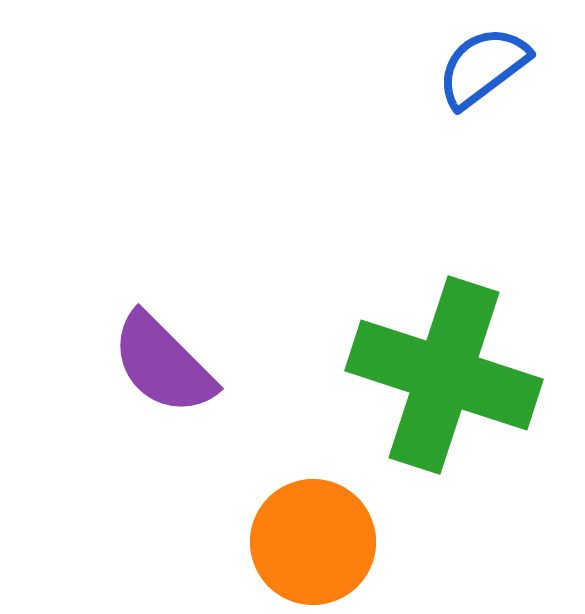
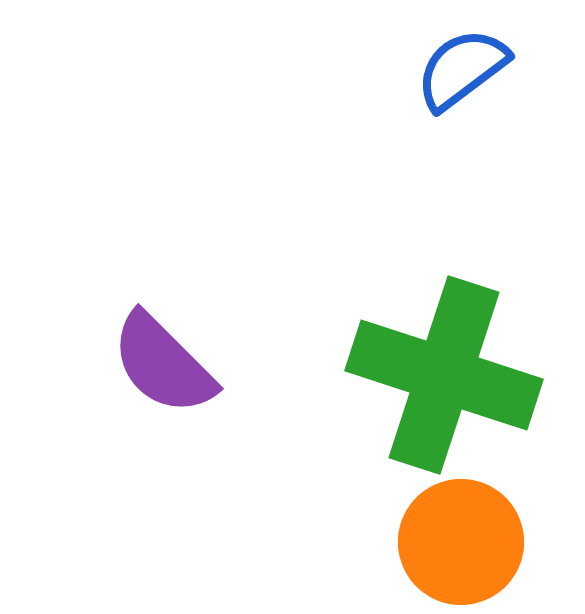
blue semicircle: moved 21 px left, 2 px down
orange circle: moved 148 px right
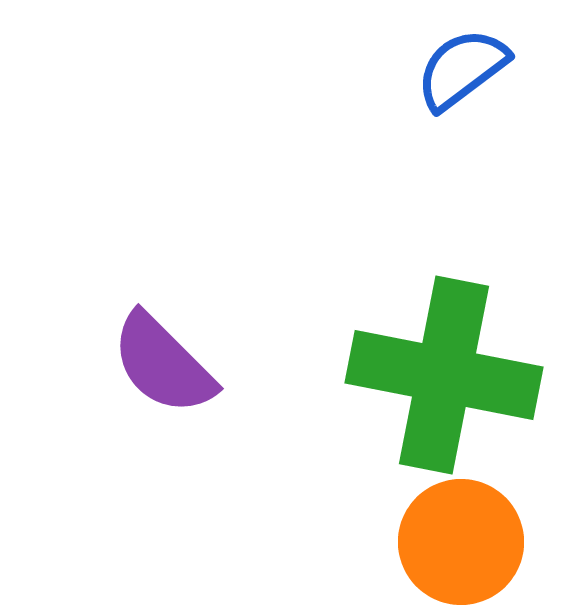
green cross: rotated 7 degrees counterclockwise
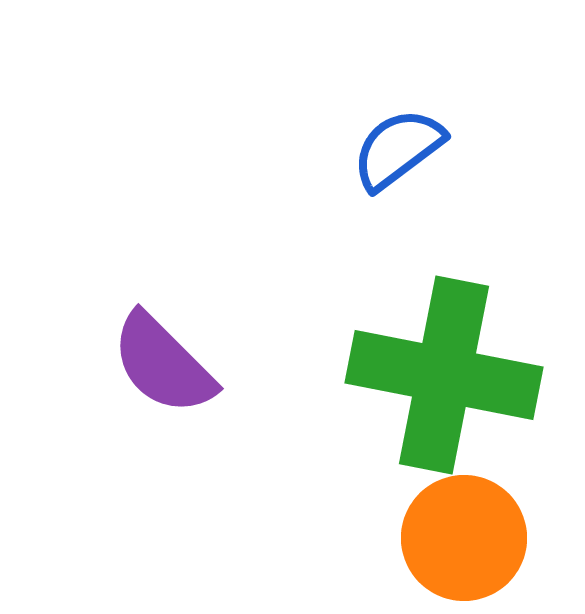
blue semicircle: moved 64 px left, 80 px down
orange circle: moved 3 px right, 4 px up
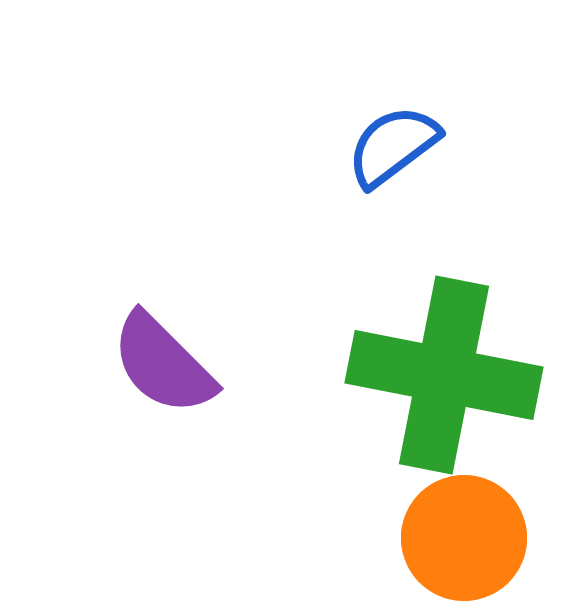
blue semicircle: moved 5 px left, 3 px up
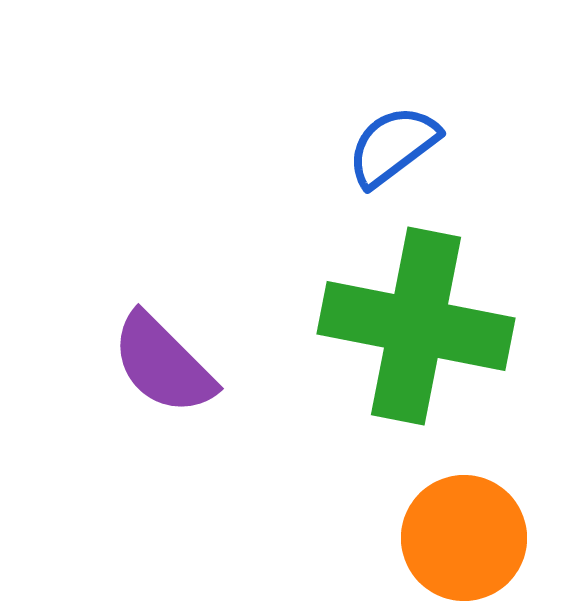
green cross: moved 28 px left, 49 px up
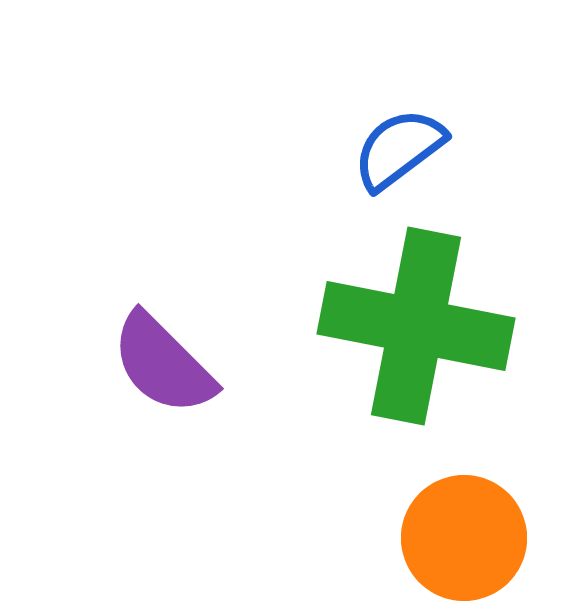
blue semicircle: moved 6 px right, 3 px down
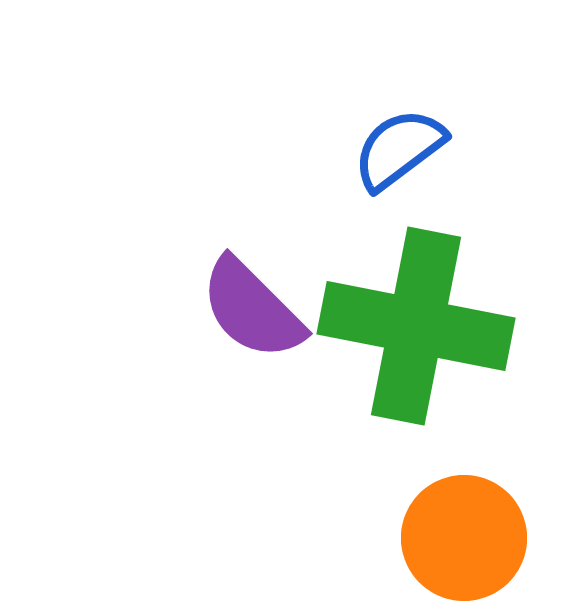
purple semicircle: moved 89 px right, 55 px up
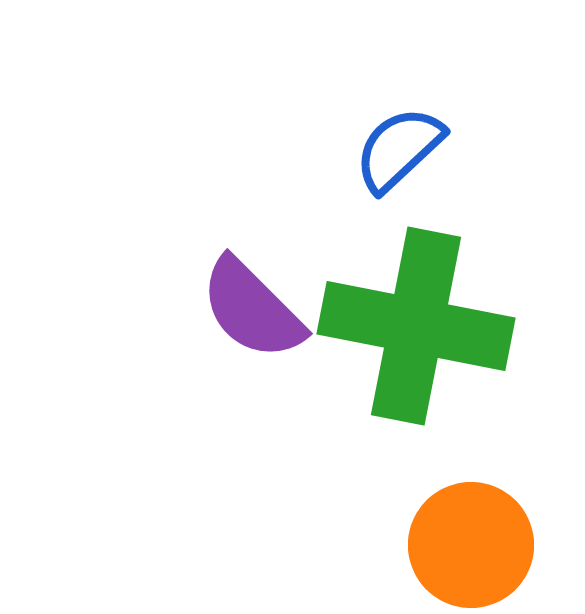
blue semicircle: rotated 6 degrees counterclockwise
orange circle: moved 7 px right, 7 px down
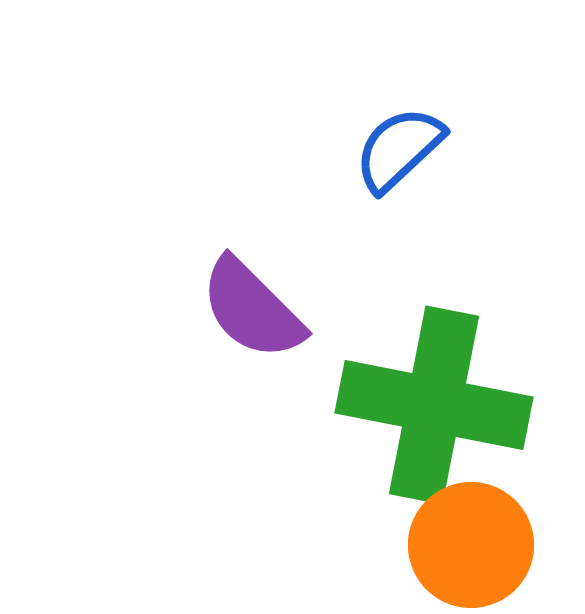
green cross: moved 18 px right, 79 px down
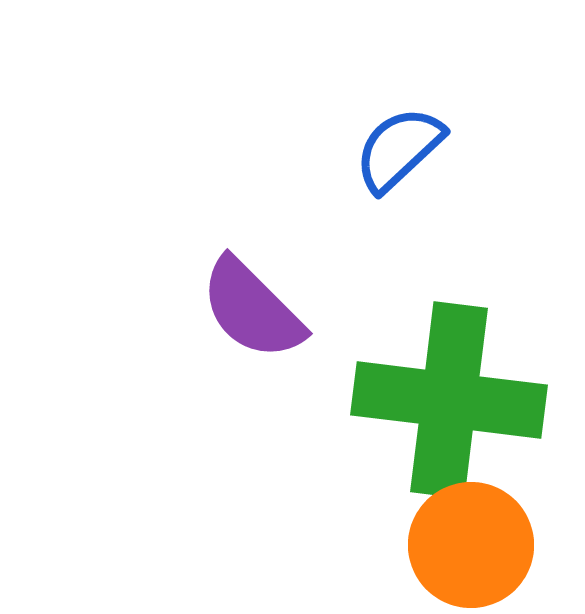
green cross: moved 15 px right, 5 px up; rotated 4 degrees counterclockwise
